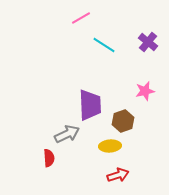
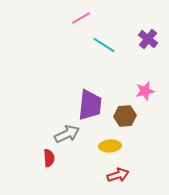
purple cross: moved 3 px up
purple trapezoid: rotated 8 degrees clockwise
brown hexagon: moved 2 px right, 5 px up; rotated 15 degrees clockwise
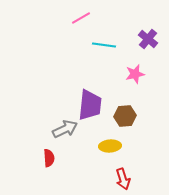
cyan line: rotated 25 degrees counterclockwise
pink star: moved 10 px left, 17 px up
gray arrow: moved 2 px left, 5 px up
red arrow: moved 5 px right, 4 px down; rotated 90 degrees clockwise
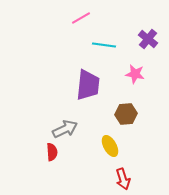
pink star: rotated 24 degrees clockwise
purple trapezoid: moved 2 px left, 20 px up
brown hexagon: moved 1 px right, 2 px up
yellow ellipse: rotated 65 degrees clockwise
red semicircle: moved 3 px right, 6 px up
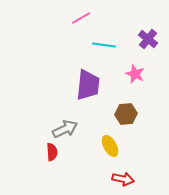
pink star: rotated 12 degrees clockwise
red arrow: rotated 60 degrees counterclockwise
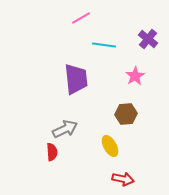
pink star: moved 2 px down; rotated 18 degrees clockwise
purple trapezoid: moved 12 px left, 6 px up; rotated 12 degrees counterclockwise
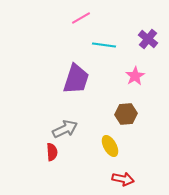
purple trapezoid: rotated 24 degrees clockwise
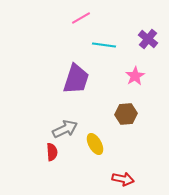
yellow ellipse: moved 15 px left, 2 px up
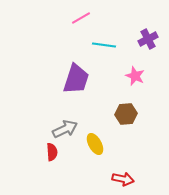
purple cross: rotated 24 degrees clockwise
pink star: rotated 18 degrees counterclockwise
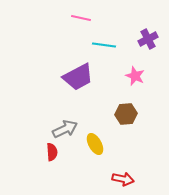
pink line: rotated 42 degrees clockwise
purple trapezoid: moved 2 px right, 2 px up; rotated 44 degrees clockwise
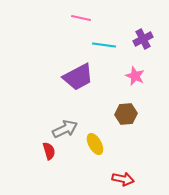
purple cross: moved 5 px left
red semicircle: moved 3 px left, 1 px up; rotated 12 degrees counterclockwise
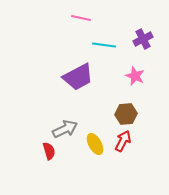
red arrow: moved 38 px up; rotated 75 degrees counterclockwise
